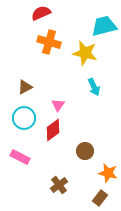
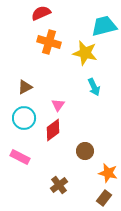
brown rectangle: moved 4 px right
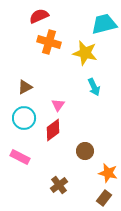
red semicircle: moved 2 px left, 3 px down
cyan trapezoid: moved 2 px up
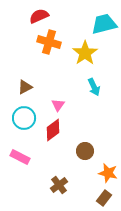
yellow star: rotated 25 degrees clockwise
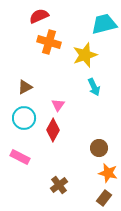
yellow star: moved 2 px down; rotated 15 degrees clockwise
red diamond: rotated 25 degrees counterclockwise
brown circle: moved 14 px right, 3 px up
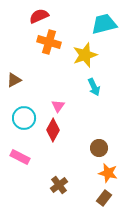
brown triangle: moved 11 px left, 7 px up
pink triangle: moved 1 px down
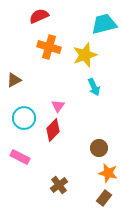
orange cross: moved 5 px down
red diamond: rotated 15 degrees clockwise
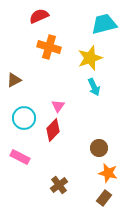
yellow star: moved 5 px right, 3 px down
